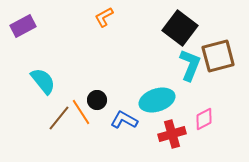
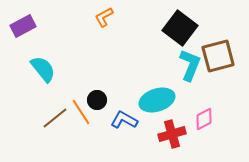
cyan semicircle: moved 12 px up
brown line: moved 4 px left; rotated 12 degrees clockwise
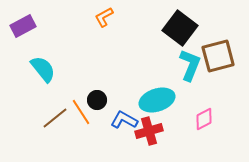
red cross: moved 23 px left, 3 px up
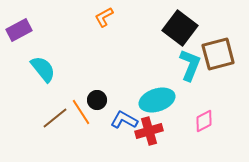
purple rectangle: moved 4 px left, 4 px down
brown square: moved 2 px up
pink diamond: moved 2 px down
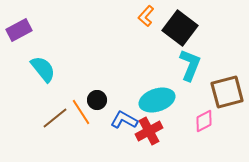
orange L-shape: moved 42 px right, 1 px up; rotated 20 degrees counterclockwise
brown square: moved 9 px right, 38 px down
red cross: rotated 12 degrees counterclockwise
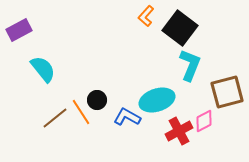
blue L-shape: moved 3 px right, 3 px up
red cross: moved 30 px right
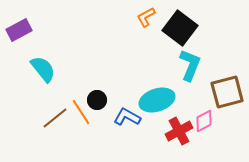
orange L-shape: moved 1 px down; rotated 20 degrees clockwise
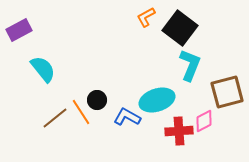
red cross: rotated 24 degrees clockwise
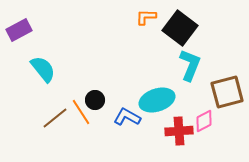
orange L-shape: rotated 30 degrees clockwise
black circle: moved 2 px left
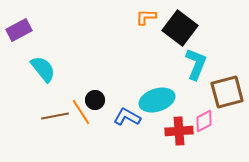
cyan L-shape: moved 6 px right, 1 px up
brown line: moved 2 px up; rotated 28 degrees clockwise
